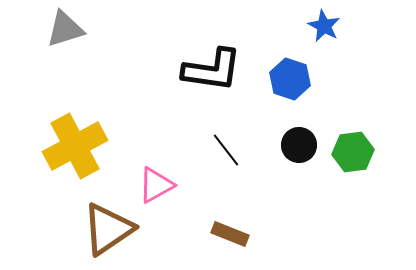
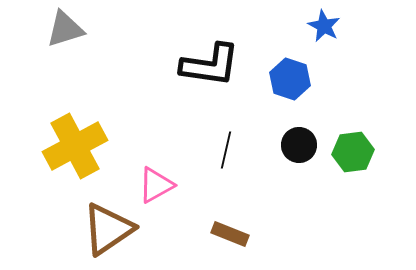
black L-shape: moved 2 px left, 5 px up
black line: rotated 51 degrees clockwise
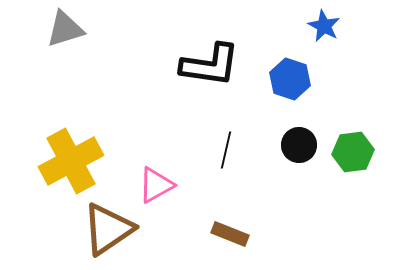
yellow cross: moved 4 px left, 15 px down
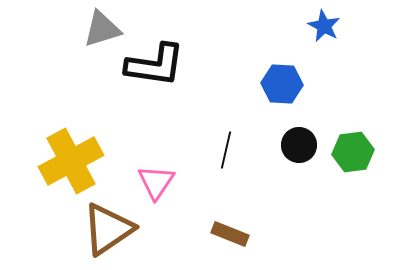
gray triangle: moved 37 px right
black L-shape: moved 55 px left
blue hexagon: moved 8 px left, 5 px down; rotated 15 degrees counterclockwise
pink triangle: moved 3 px up; rotated 27 degrees counterclockwise
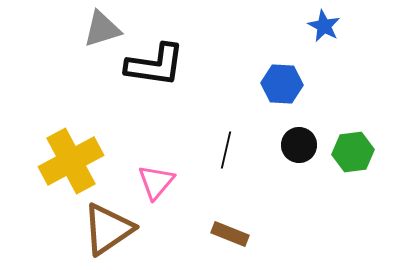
pink triangle: rotated 6 degrees clockwise
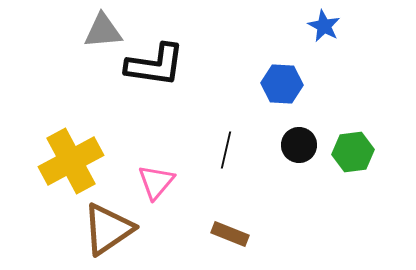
gray triangle: moved 1 px right, 2 px down; rotated 12 degrees clockwise
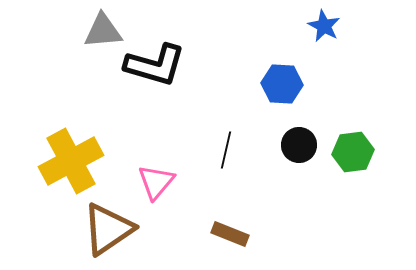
black L-shape: rotated 8 degrees clockwise
